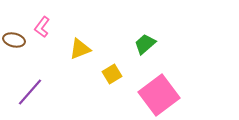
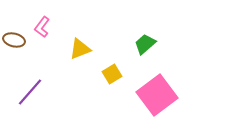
pink square: moved 2 px left
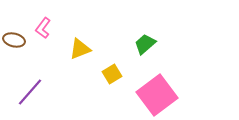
pink L-shape: moved 1 px right, 1 px down
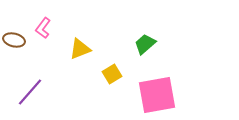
pink square: rotated 27 degrees clockwise
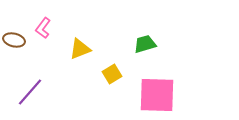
green trapezoid: rotated 25 degrees clockwise
pink square: rotated 12 degrees clockwise
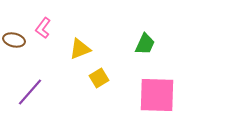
green trapezoid: rotated 130 degrees clockwise
yellow square: moved 13 px left, 4 px down
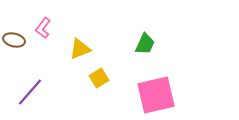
pink square: moved 1 px left; rotated 15 degrees counterclockwise
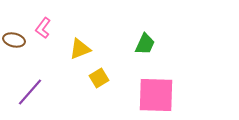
pink square: rotated 15 degrees clockwise
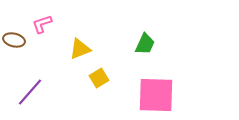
pink L-shape: moved 1 px left, 4 px up; rotated 35 degrees clockwise
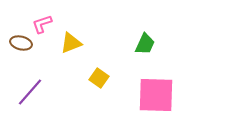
brown ellipse: moved 7 px right, 3 px down
yellow triangle: moved 9 px left, 6 px up
yellow square: rotated 24 degrees counterclockwise
